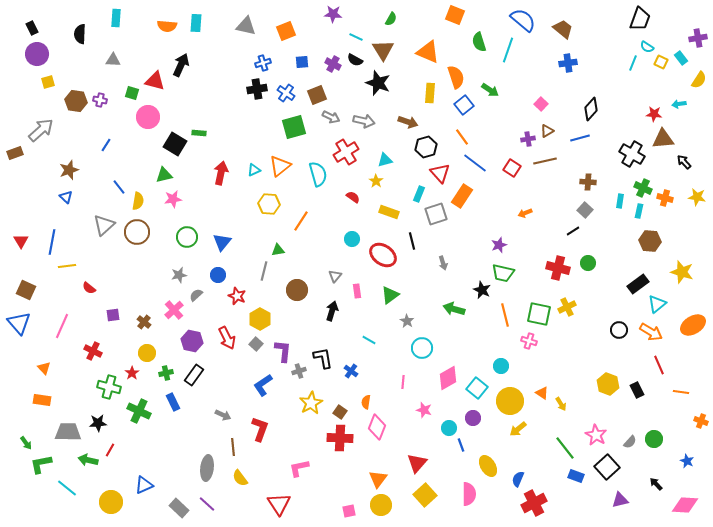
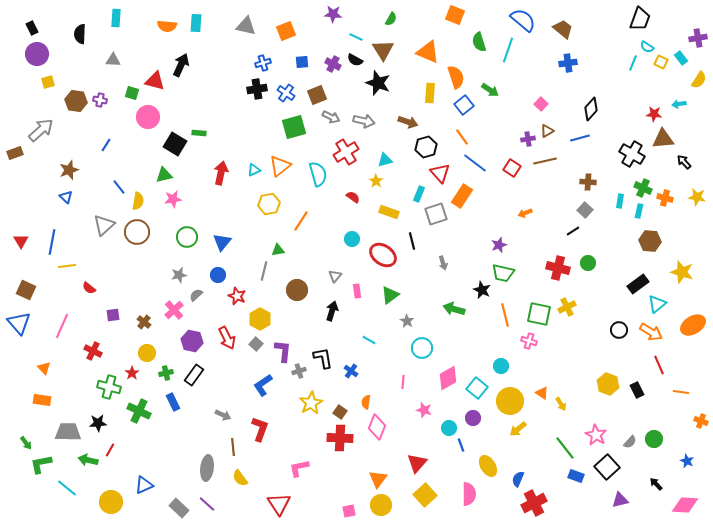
yellow hexagon at (269, 204): rotated 15 degrees counterclockwise
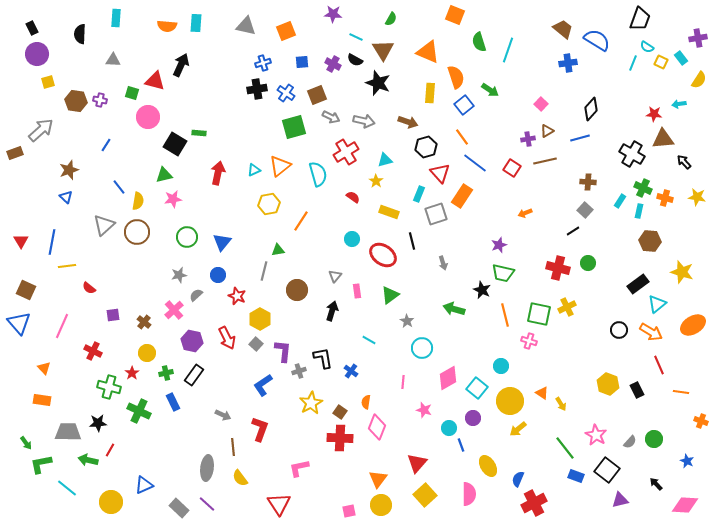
blue semicircle at (523, 20): moved 74 px right, 20 px down; rotated 8 degrees counterclockwise
red arrow at (221, 173): moved 3 px left
cyan rectangle at (620, 201): rotated 24 degrees clockwise
black square at (607, 467): moved 3 px down; rotated 10 degrees counterclockwise
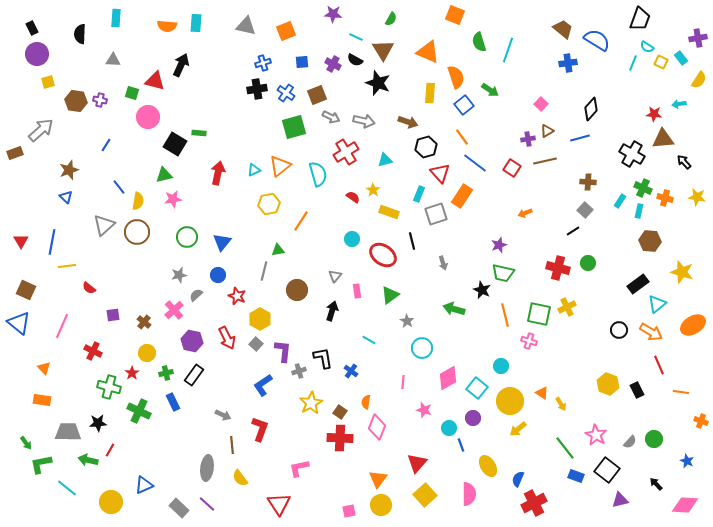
yellow star at (376, 181): moved 3 px left, 9 px down
blue triangle at (19, 323): rotated 10 degrees counterclockwise
brown line at (233, 447): moved 1 px left, 2 px up
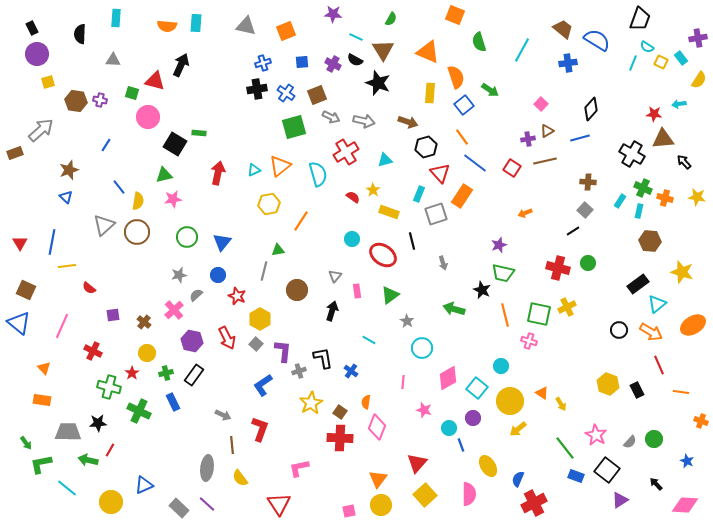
cyan line at (508, 50): moved 14 px right; rotated 10 degrees clockwise
red triangle at (21, 241): moved 1 px left, 2 px down
purple triangle at (620, 500): rotated 18 degrees counterclockwise
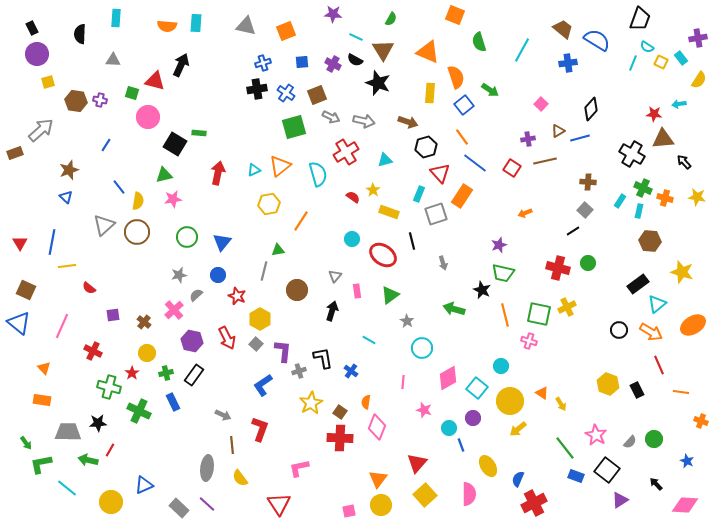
brown triangle at (547, 131): moved 11 px right
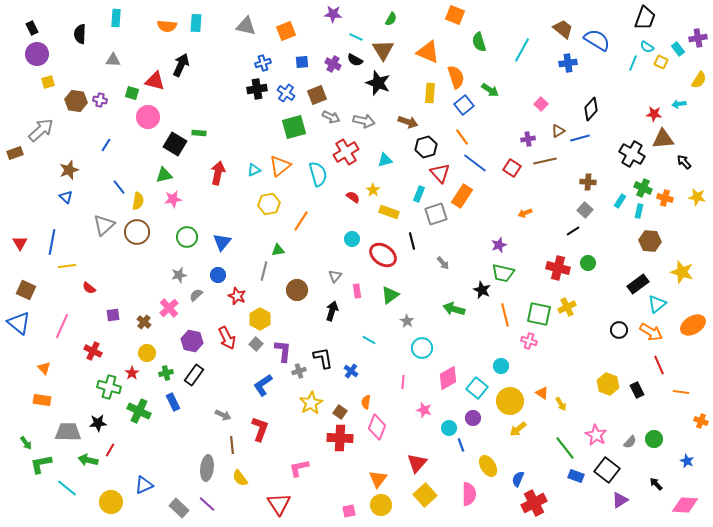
black trapezoid at (640, 19): moved 5 px right, 1 px up
cyan rectangle at (681, 58): moved 3 px left, 9 px up
gray arrow at (443, 263): rotated 24 degrees counterclockwise
pink cross at (174, 310): moved 5 px left, 2 px up
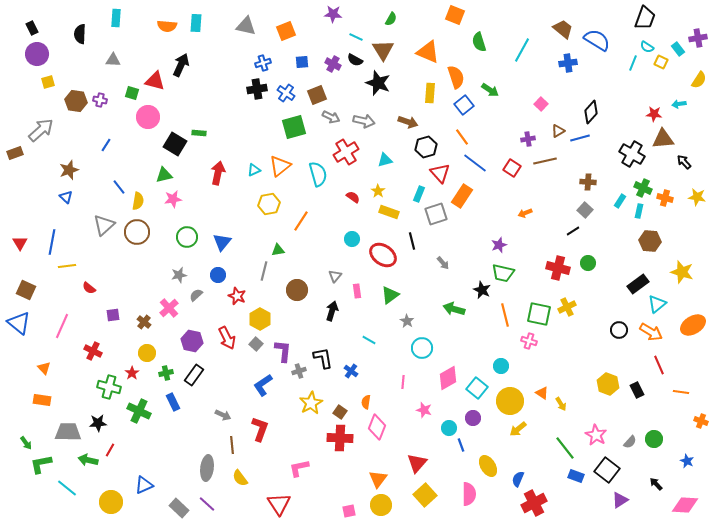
black diamond at (591, 109): moved 3 px down
yellow star at (373, 190): moved 5 px right, 1 px down
